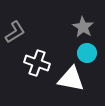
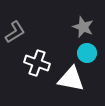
gray star: rotated 10 degrees counterclockwise
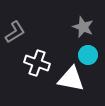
cyan circle: moved 1 px right, 2 px down
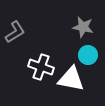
gray star: rotated 10 degrees counterclockwise
white cross: moved 4 px right, 4 px down
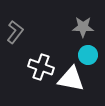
gray star: rotated 10 degrees counterclockwise
gray L-shape: rotated 20 degrees counterclockwise
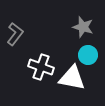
gray star: rotated 15 degrees clockwise
gray L-shape: moved 2 px down
white triangle: moved 1 px right, 1 px up
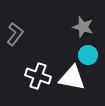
white cross: moved 3 px left, 9 px down
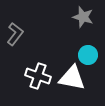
gray star: moved 10 px up
